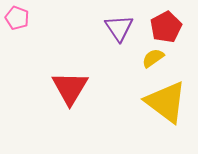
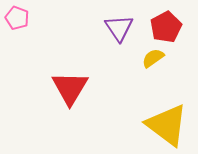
yellow triangle: moved 1 px right, 23 px down
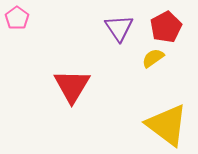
pink pentagon: rotated 15 degrees clockwise
red triangle: moved 2 px right, 2 px up
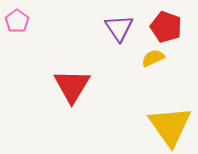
pink pentagon: moved 3 px down
red pentagon: rotated 24 degrees counterclockwise
yellow semicircle: rotated 10 degrees clockwise
yellow triangle: moved 3 px right, 1 px down; rotated 18 degrees clockwise
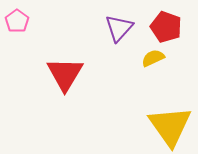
purple triangle: rotated 16 degrees clockwise
red triangle: moved 7 px left, 12 px up
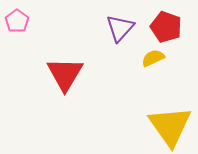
purple triangle: moved 1 px right
